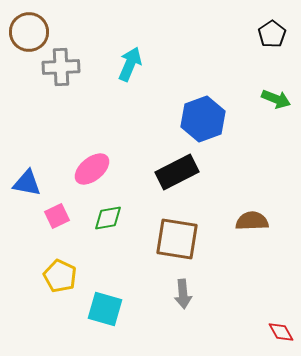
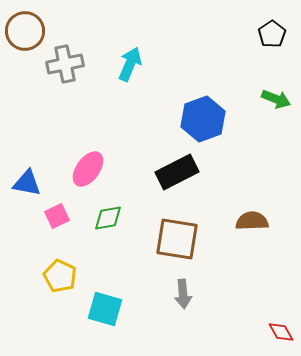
brown circle: moved 4 px left, 1 px up
gray cross: moved 4 px right, 3 px up; rotated 9 degrees counterclockwise
pink ellipse: moved 4 px left; rotated 15 degrees counterclockwise
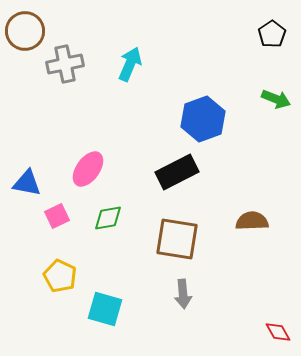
red diamond: moved 3 px left
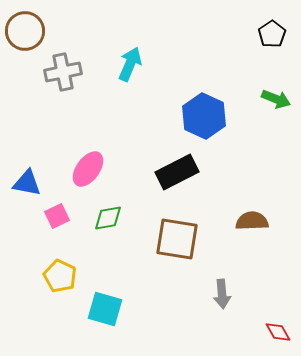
gray cross: moved 2 px left, 8 px down
blue hexagon: moved 1 px right, 3 px up; rotated 15 degrees counterclockwise
gray arrow: moved 39 px right
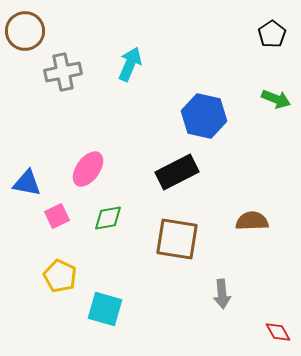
blue hexagon: rotated 12 degrees counterclockwise
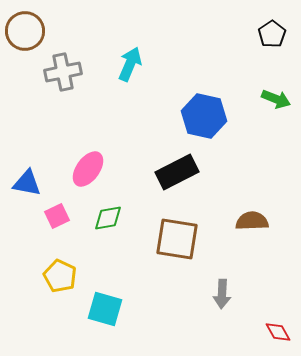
gray arrow: rotated 8 degrees clockwise
